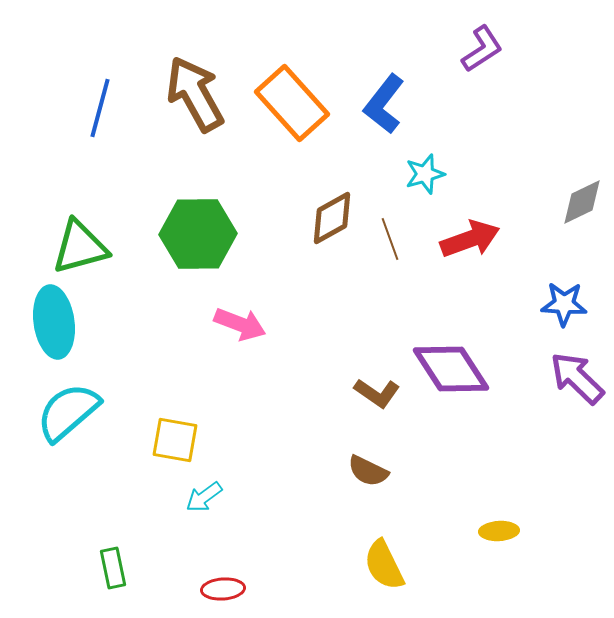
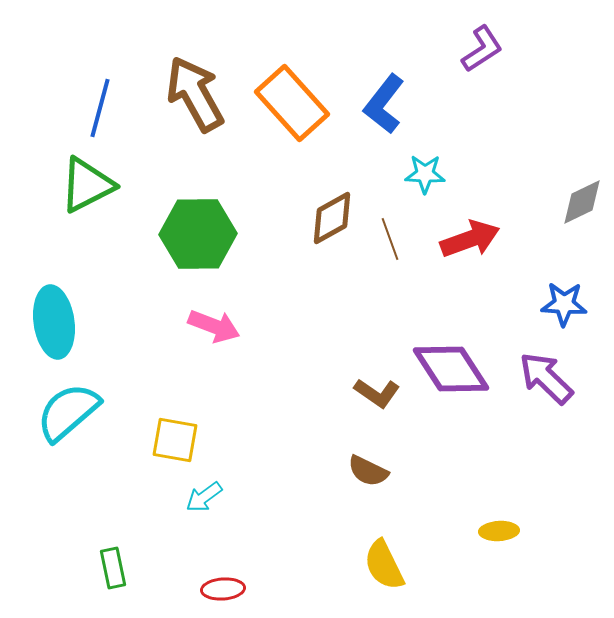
cyan star: rotated 18 degrees clockwise
green triangle: moved 7 px right, 62 px up; rotated 12 degrees counterclockwise
pink arrow: moved 26 px left, 2 px down
purple arrow: moved 31 px left
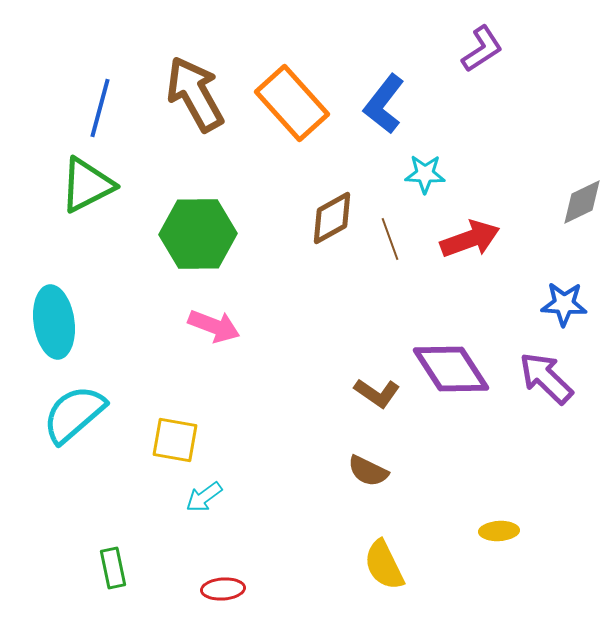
cyan semicircle: moved 6 px right, 2 px down
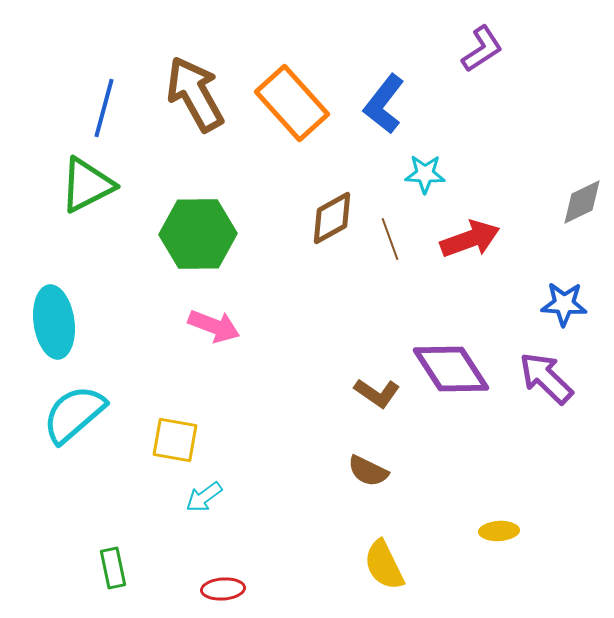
blue line: moved 4 px right
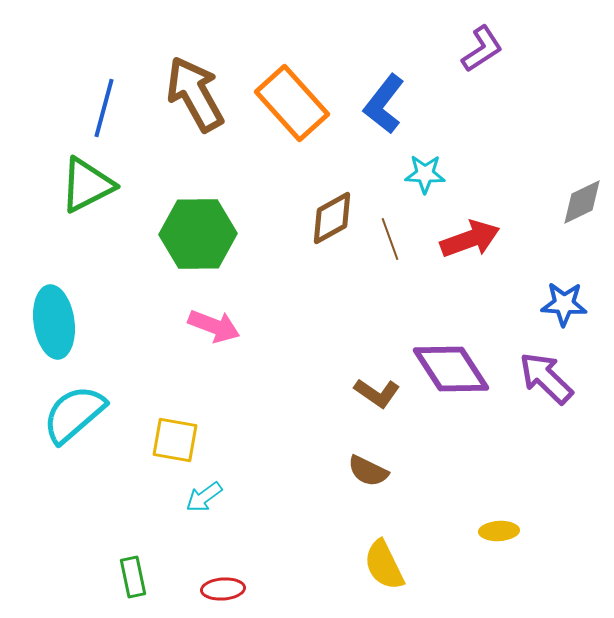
green rectangle: moved 20 px right, 9 px down
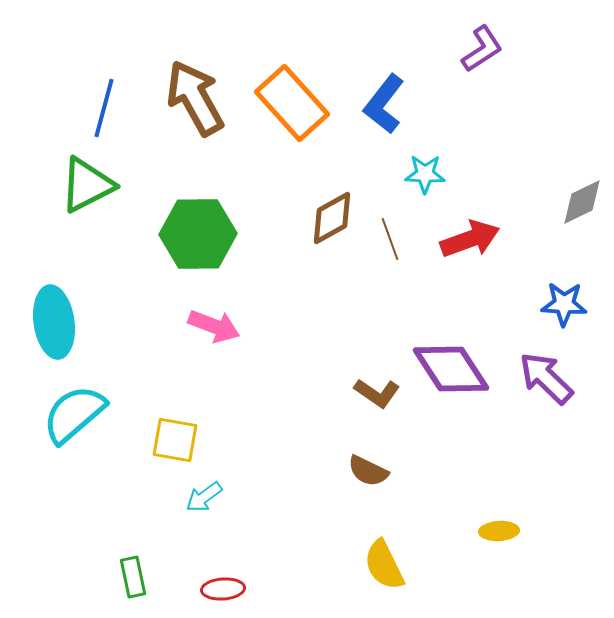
brown arrow: moved 4 px down
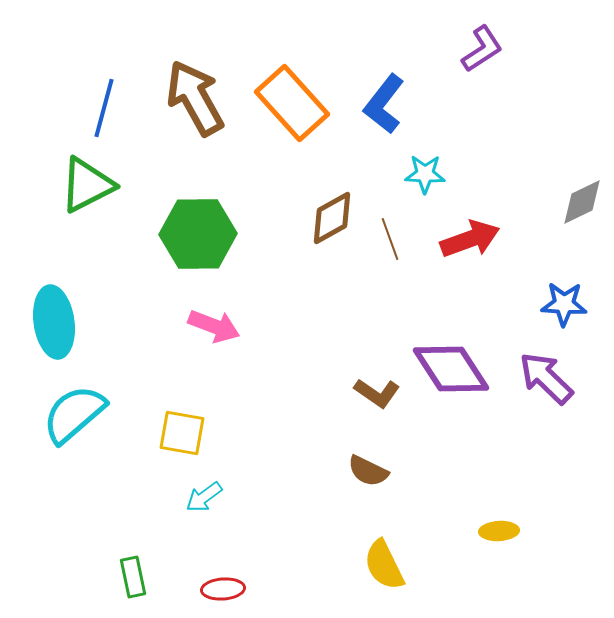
yellow square: moved 7 px right, 7 px up
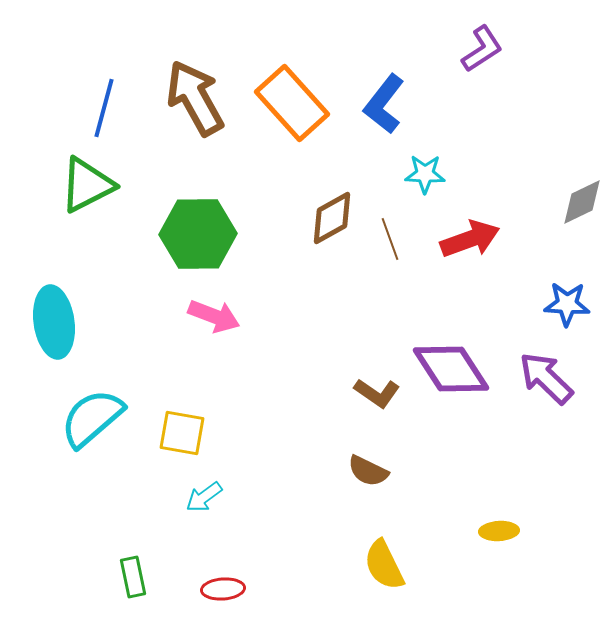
blue star: moved 3 px right
pink arrow: moved 10 px up
cyan semicircle: moved 18 px right, 4 px down
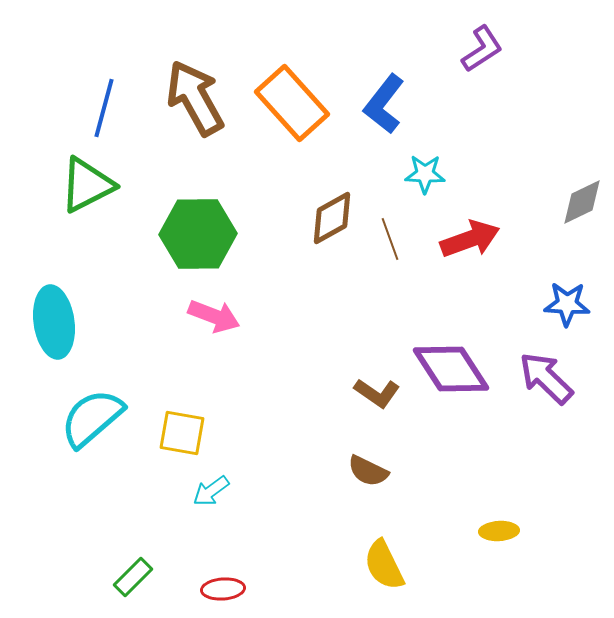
cyan arrow: moved 7 px right, 6 px up
green rectangle: rotated 57 degrees clockwise
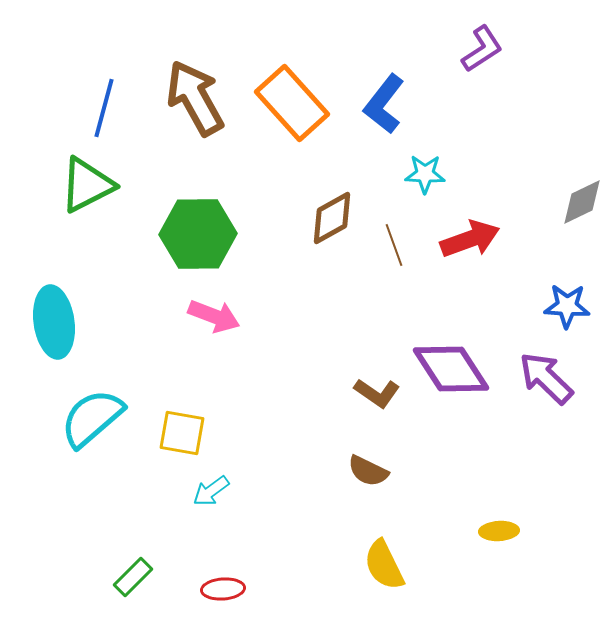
brown line: moved 4 px right, 6 px down
blue star: moved 2 px down
